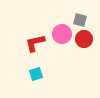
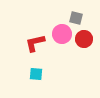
gray square: moved 4 px left, 2 px up
cyan square: rotated 24 degrees clockwise
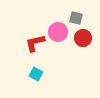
pink circle: moved 4 px left, 2 px up
red circle: moved 1 px left, 1 px up
cyan square: rotated 24 degrees clockwise
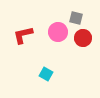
red L-shape: moved 12 px left, 8 px up
cyan square: moved 10 px right
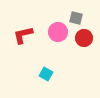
red circle: moved 1 px right
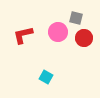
cyan square: moved 3 px down
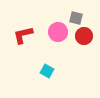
red circle: moved 2 px up
cyan square: moved 1 px right, 6 px up
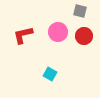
gray square: moved 4 px right, 7 px up
cyan square: moved 3 px right, 3 px down
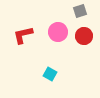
gray square: rotated 32 degrees counterclockwise
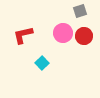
pink circle: moved 5 px right, 1 px down
cyan square: moved 8 px left, 11 px up; rotated 16 degrees clockwise
